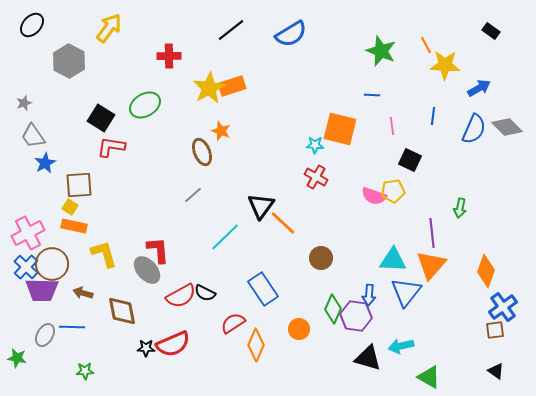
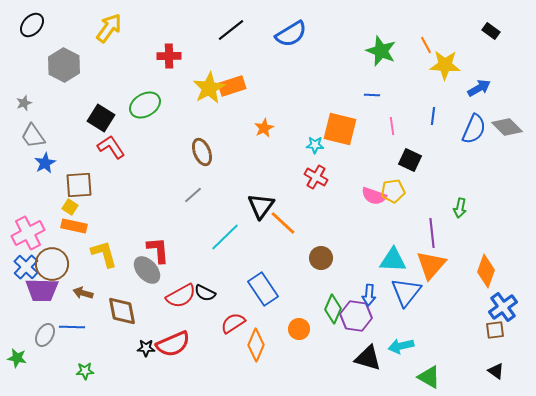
gray hexagon at (69, 61): moved 5 px left, 4 px down
orange star at (221, 131): moved 43 px right, 3 px up; rotated 24 degrees clockwise
red L-shape at (111, 147): rotated 48 degrees clockwise
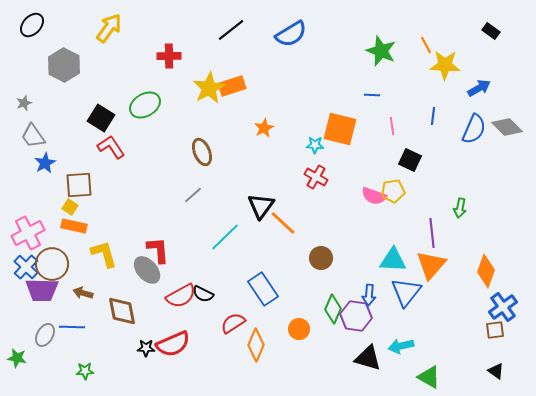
black semicircle at (205, 293): moved 2 px left, 1 px down
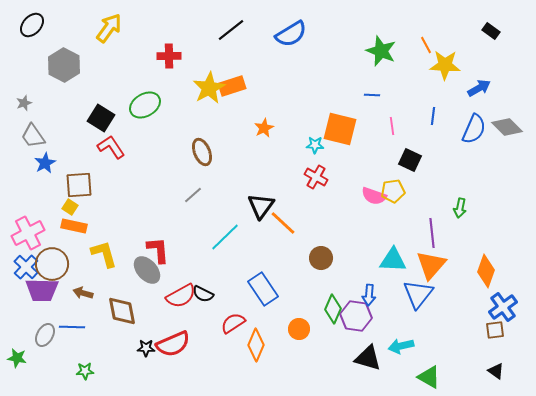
blue triangle at (406, 292): moved 12 px right, 2 px down
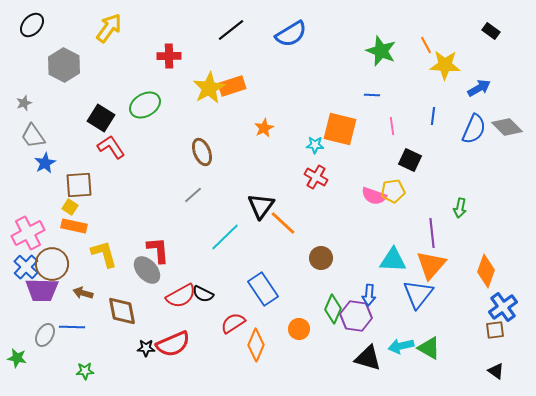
green triangle at (429, 377): moved 29 px up
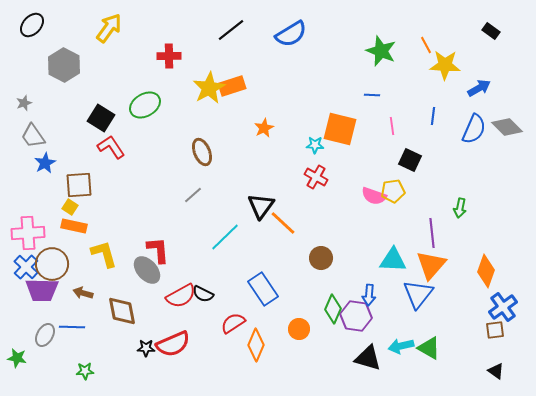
pink cross at (28, 233): rotated 24 degrees clockwise
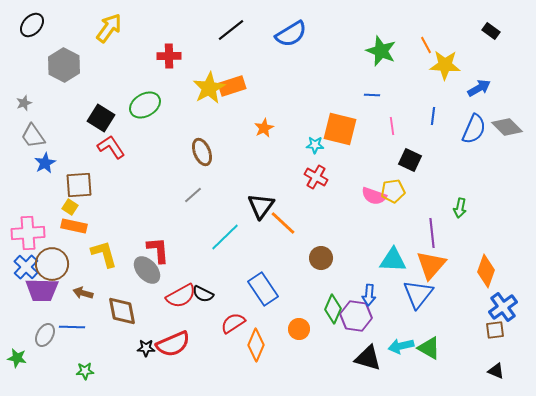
black triangle at (496, 371): rotated 12 degrees counterclockwise
